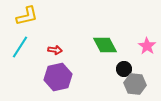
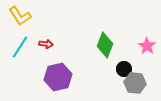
yellow L-shape: moved 7 px left; rotated 70 degrees clockwise
green diamond: rotated 50 degrees clockwise
red arrow: moved 9 px left, 6 px up
gray hexagon: moved 1 px up
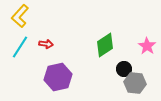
yellow L-shape: rotated 75 degrees clockwise
green diamond: rotated 35 degrees clockwise
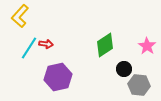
cyan line: moved 9 px right, 1 px down
gray hexagon: moved 4 px right, 2 px down
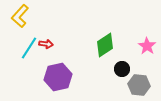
black circle: moved 2 px left
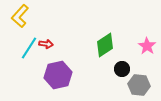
purple hexagon: moved 2 px up
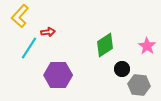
red arrow: moved 2 px right, 12 px up; rotated 16 degrees counterclockwise
purple hexagon: rotated 12 degrees clockwise
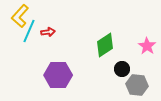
cyan line: moved 17 px up; rotated 10 degrees counterclockwise
gray hexagon: moved 2 px left
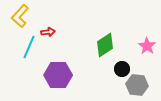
cyan line: moved 16 px down
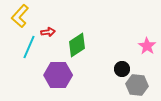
green diamond: moved 28 px left
